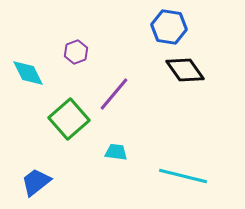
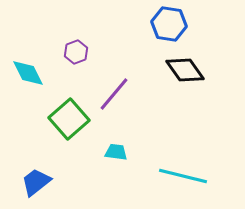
blue hexagon: moved 3 px up
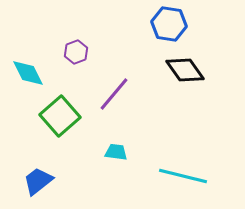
green square: moved 9 px left, 3 px up
blue trapezoid: moved 2 px right, 1 px up
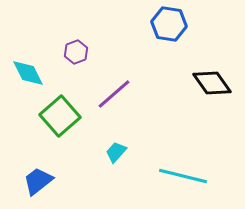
black diamond: moved 27 px right, 13 px down
purple line: rotated 9 degrees clockwise
cyan trapezoid: rotated 55 degrees counterclockwise
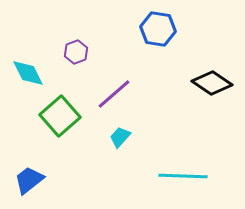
blue hexagon: moved 11 px left, 5 px down
black diamond: rotated 21 degrees counterclockwise
cyan trapezoid: moved 4 px right, 15 px up
cyan line: rotated 12 degrees counterclockwise
blue trapezoid: moved 9 px left, 1 px up
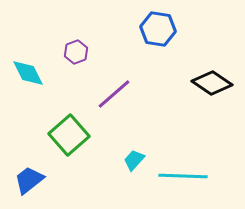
green square: moved 9 px right, 19 px down
cyan trapezoid: moved 14 px right, 23 px down
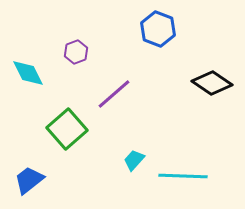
blue hexagon: rotated 12 degrees clockwise
green square: moved 2 px left, 6 px up
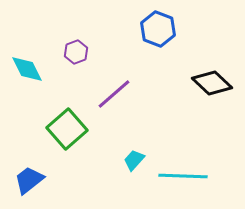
cyan diamond: moved 1 px left, 4 px up
black diamond: rotated 9 degrees clockwise
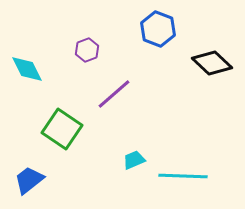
purple hexagon: moved 11 px right, 2 px up
black diamond: moved 20 px up
green square: moved 5 px left; rotated 15 degrees counterclockwise
cyan trapezoid: rotated 25 degrees clockwise
